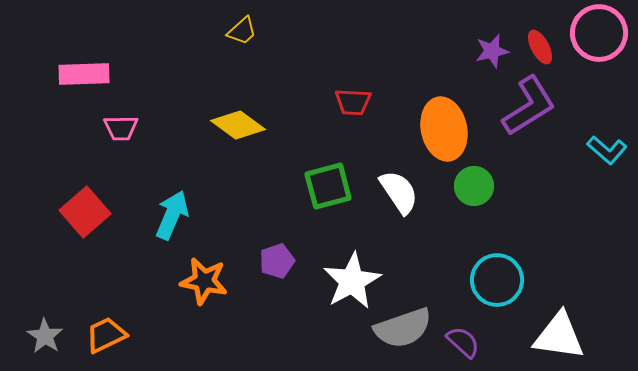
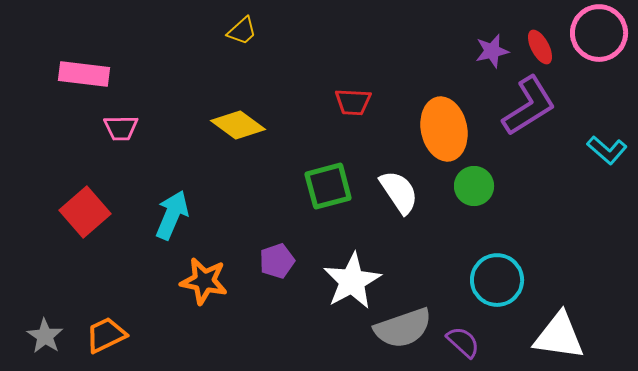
pink rectangle: rotated 9 degrees clockwise
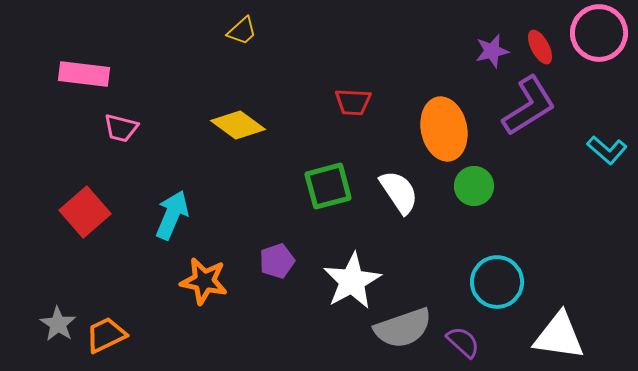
pink trapezoid: rotated 15 degrees clockwise
cyan circle: moved 2 px down
gray star: moved 13 px right, 12 px up
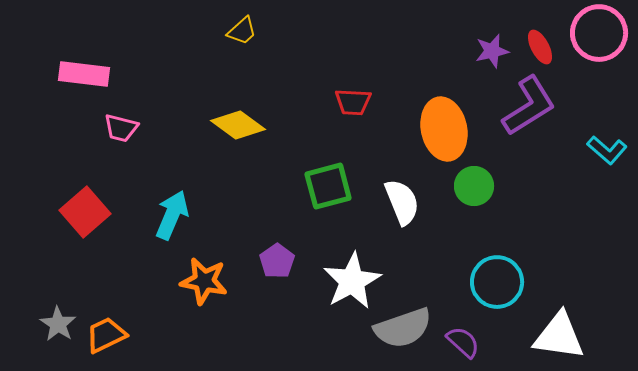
white semicircle: moved 3 px right, 10 px down; rotated 12 degrees clockwise
purple pentagon: rotated 16 degrees counterclockwise
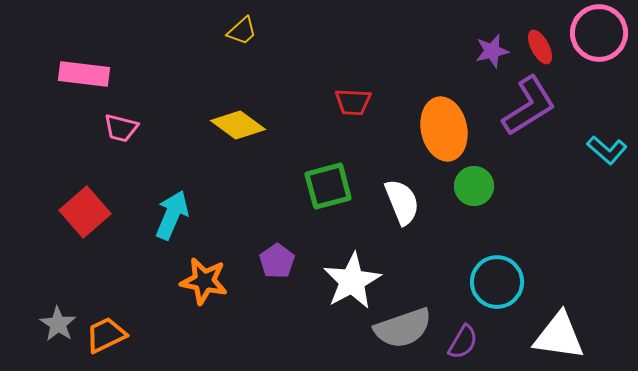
purple semicircle: rotated 78 degrees clockwise
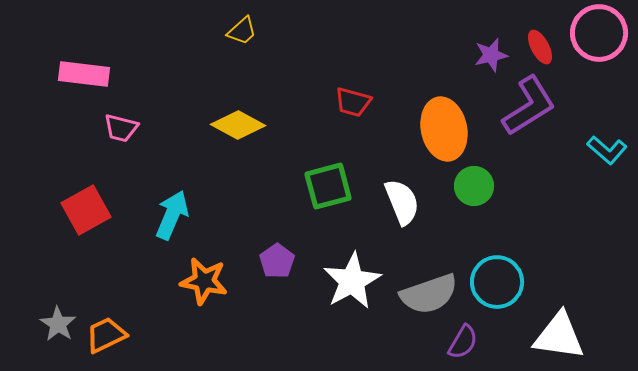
purple star: moved 1 px left, 4 px down
red trapezoid: rotated 12 degrees clockwise
yellow diamond: rotated 8 degrees counterclockwise
red square: moved 1 px right, 2 px up; rotated 12 degrees clockwise
gray semicircle: moved 26 px right, 34 px up
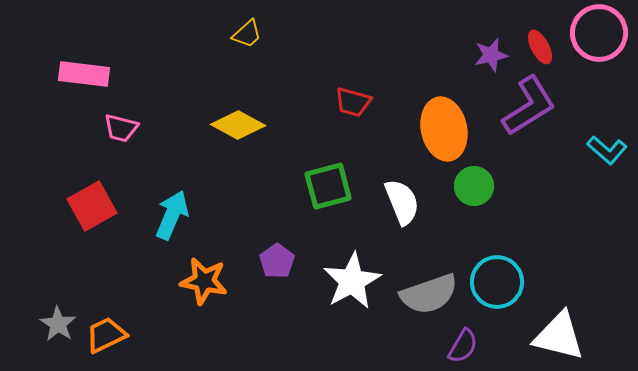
yellow trapezoid: moved 5 px right, 3 px down
red square: moved 6 px right, 4 px up
white triangle: rotated 6 degrees clockwise
purple semicircle: moved 4 px down
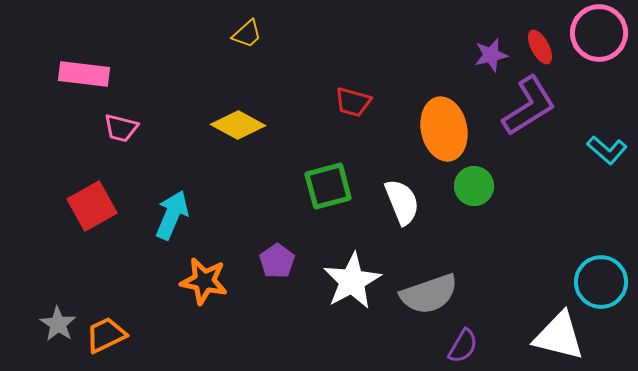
cyan circle: moved 104 px right
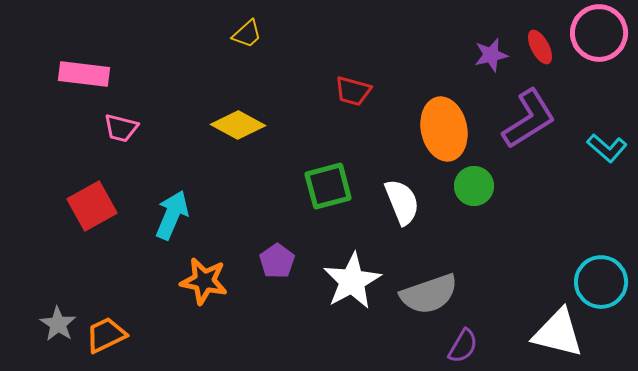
red trapezoid: moved 11 px up
purple L-shape: moved 13 px down
cyan L-shape: moved 2 px up
white triangle: moved 1 px left, 3 px up
